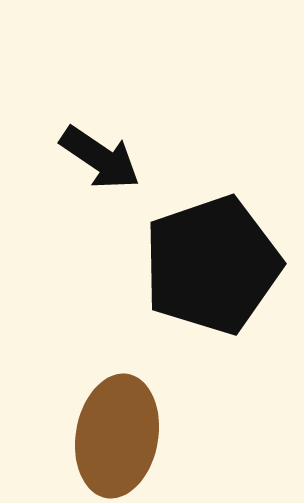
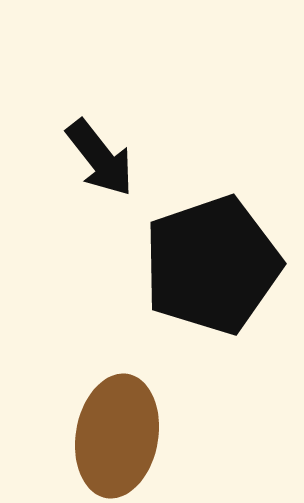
black arrow: rotated 18 degrees clockwise
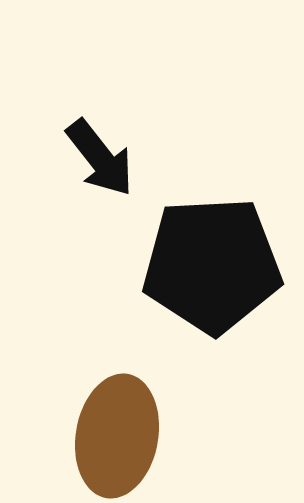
black pentagon: rotated 16 degrees clockwise
